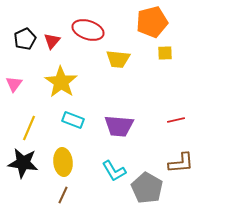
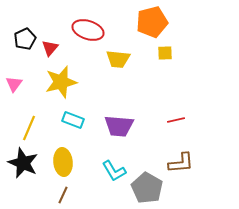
red triangle: moved 2 px left, 7 px down
yellow star: rotated 24 degrees clockwise
black star: rotated 16 degrees clockwise
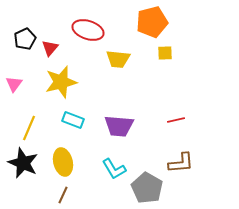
yellow ellipse: rotated 8 degrees counterclockwise
cyan L-shape: moved 2 px up
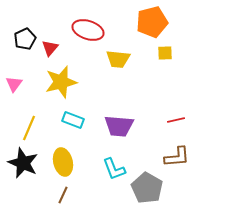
brown L-shape: moved 4 px left, 6 px up
cyan L-shape: rotated 10 degrees clockwise
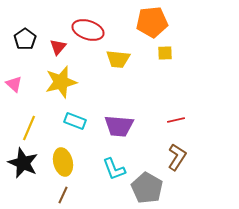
orange pentagon: rotated 8 degrees clockwise
black pentagon: rotated 10 degrees counterclockwise
red triangle: moved 8 px right, 1 px up
pink triangle: rotated 24 degrees counterclockwise
cyan rectangle: moved 2 px right, 1 px down
brown L-shape: rotated 52 degrees counterclockwise
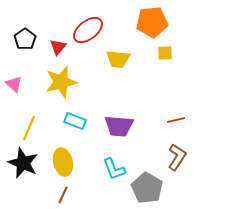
red ellipse: rotated 56 degrees counterclockwise
